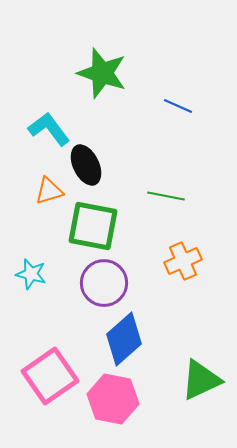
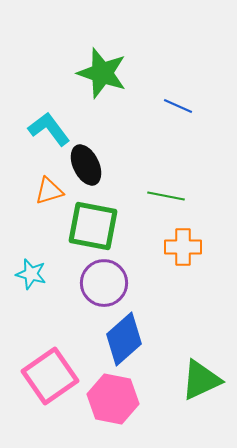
orange cross: moved 14 px up; rotated 24 degrees clockwise
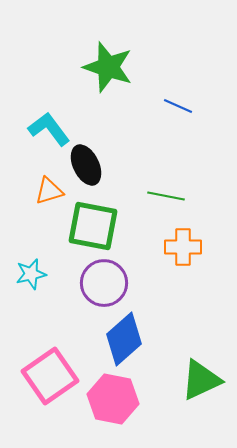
green star: moved 6 px right, 6 px up
cyan star: rotated 28 degrees counterclockwise
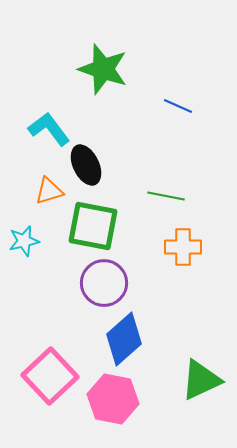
green star: moved 5 px left, 2 px down
cyan star: moved 7 px left, 33 px up
pink square: rotated 8 degrees counterclockwise
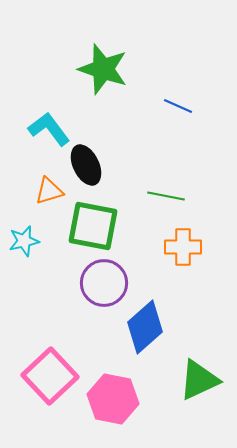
blue diamond: moved 21 px right, 12 px up
green triangle: moved 2 px left
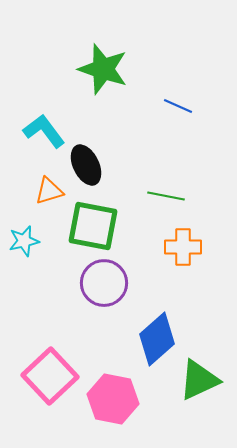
cyan L-shape: moved 5 px left, 2 px down
blue diamond: moved 12 px right, 12 px down
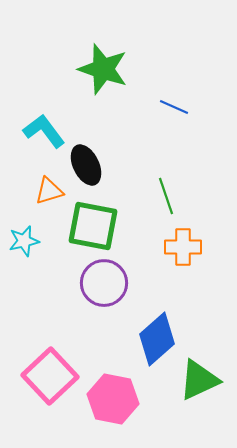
blue line: moved 4 px left, 1 px down
green line: rotated 60 degrees clockwise
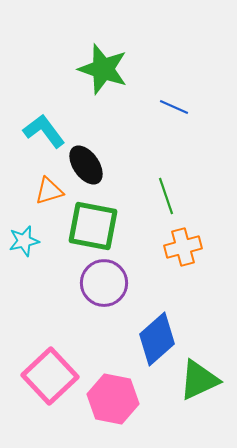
black ellipse: rotated 9 degrees counterclockwise
orange cross: rotated 15 degrees counterclockwise
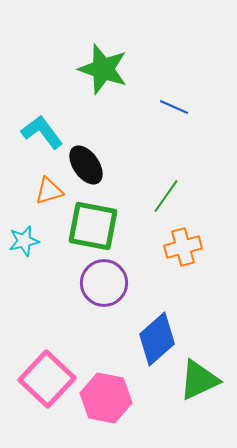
cyan L-shape: moved 2 px left, 1 px down
green line: rotated 54 degrees clockwise
pink square: moved 3 px left, 3 px down; rotated 4 degrees counterclockwise
pink hexagon: moved 7 px left, 1 px up
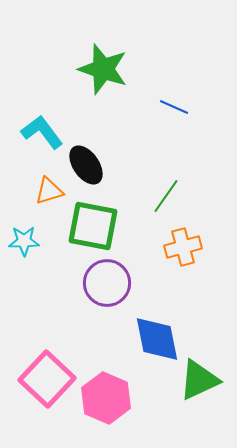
cyan star: rotated 12 degrees clockwise
purple circle: moved 3 px right
blue diamond: rotated 60 degrees counterclockwise
pink hexagon: rotated 12 degrees clockwise
